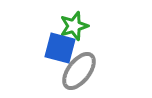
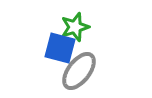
green star: moved 1 px right, 1 px down
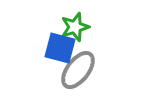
gray ellipse: moved 1 px left, 1 px up
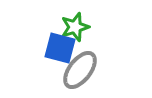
gray ellipse: moved 2 px right
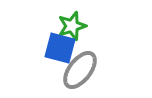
green star: moved 3 px left, 1 px up
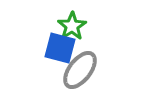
green star: rotated 16 degrees counterclockwise
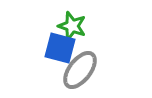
green star: rotated 20 degrees counterclockwise
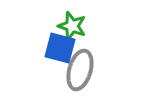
gray ellipse: rotated 21 degrees counterclockwise
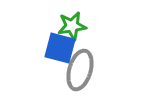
green star: rotated 28 degrees counterclockwise
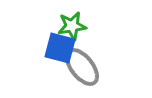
gray ellipse: moved 2 px right, 3 px up; rotated 54 degrees counterclockwise
